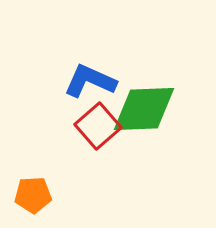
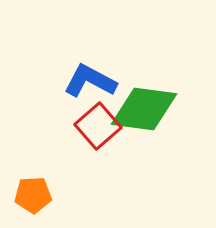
blue L-shape: rotated 4 degrees clockwise
green diamond: rotated 10 degrees clockwise
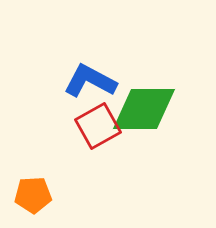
green diamond: rotated 8 degrees counterclockwise
red square: rotated 12 degrees clockwise
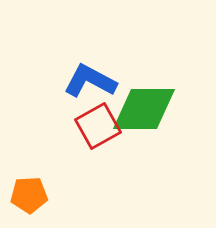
orange pentagon: moved 4 px left
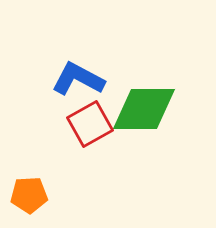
blue L-shape: moved 12 px left, 2 px up
red square: moved 8 px left, 2 px up
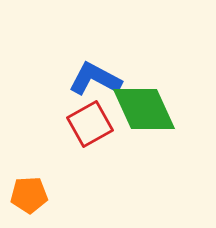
blue L-shape: moved 17 px right
green diamond: rotated 66 degrees clockwise
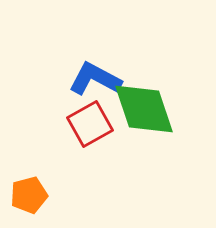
green diamond: rotated 6 degrees clockwise
orange pentagon: rotated 12 degrees counterclockwise
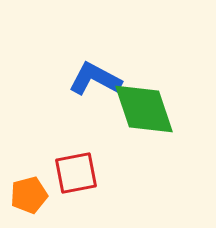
red square: moved 14 px left, 49 px down; rotated 18 degrees clockwise
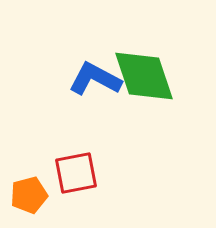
green diamond: moved 33 px up
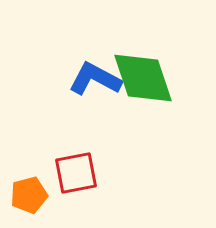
green diamond: moved 1 px left, 2 px down
